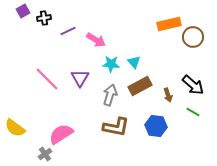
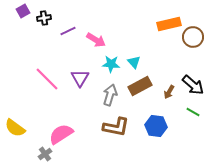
brown arrow: moved 1 px right, 3 px up; rotated 48 degrees clockwise
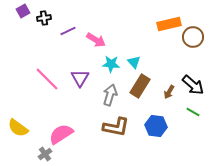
brown rectangle: rotated 30 degrees counterclockwise
yellow semicircle: moved 3 px right
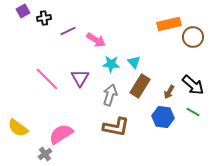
blue hexagon: moved 7 px right, 9 px up
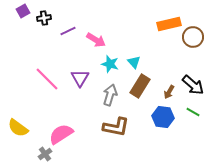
cyan star: moved 1 px left; rotated 12 degrees clockwise
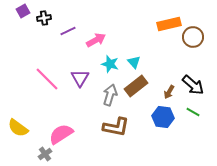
pink arrow: rotated 60 degrees counterclockwise
brown rectangle: moved 4 px left; rotated 20 degrees clockwise
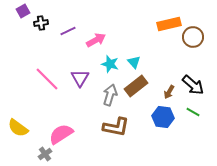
black cross: moved 3 px left, 5 px down
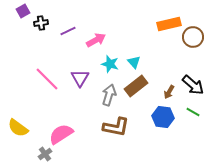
gray arrow: moved 1 px left
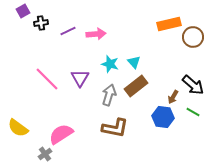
pink arrow: moved 6 px up; rotated 24 degrees clockwise
brown arrow: moved 4 px right, 5 px down
brown L-shape: moved 1 px left, 1 px down
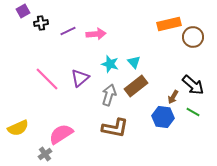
purple triangle: rotated 18 degrees clockwise
yellow semicircle: rotated 60 degrees counterclockwise
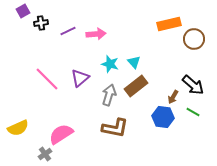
brown circle: moved 1 px right, 2 px down
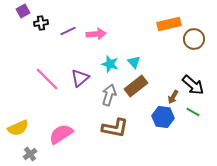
gray cross: moved 15 px left
